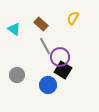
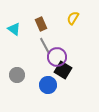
brown rectangle: rotated 24 degrees clockwise
purple circle: moved 3 px left
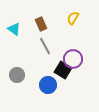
purple circle: moved 16 px right, 2 px down
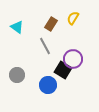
brown rectangle: moved 10 px right; rotated 56 degrees clockwise
cyan triangle: moved 3 px right, 2 px up
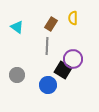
yellow semicircle: rotated 32 degrees counterclockwise
gray line: moved 2 px right; rotated 30 degrees clockwise
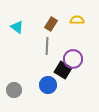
yellow semicircle: moved 4 px right, 2 px down; rotated 88 degrees clockwise
gray circle: moved 3 px left, 15 px down
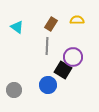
purple circle: moved 2 px up
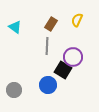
yellow semicircle: rotated 64 degrees counterclockwise
cyan triangle: moved 2 px left
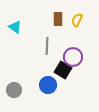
brown rectangle: moved 7 px right, 5 px up; rotated 32 degrees counterclockwise
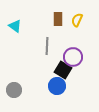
cyan triangle: moved 1 px up
blue circle: moved 9 px right, 1 px down
